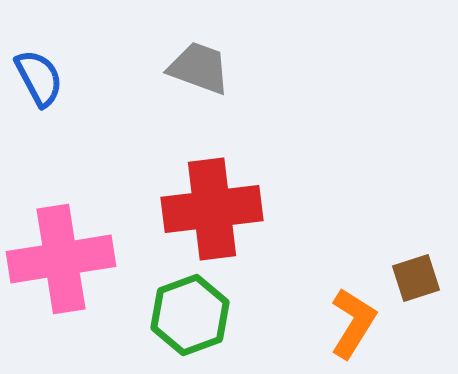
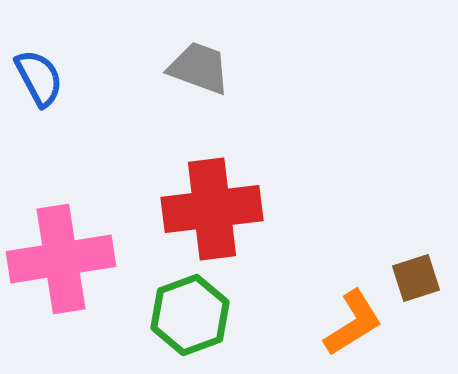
orange L-shape: rotated 26 degrees clockwise
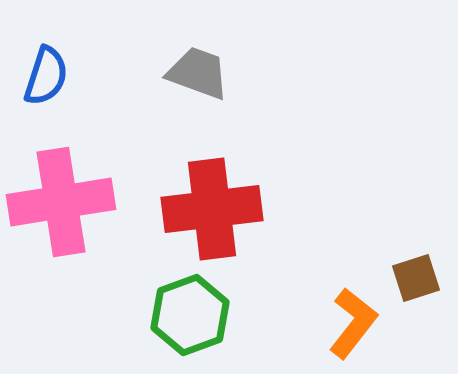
gray trapezoid: moved 1 px left, 5 px down
blue semicircle: moved 7 px right, 2 px up; rotated 46 degrees clockwise
pink cross: moved 57 px up
orange L-shape: rotated 20 degrees counterclockwise
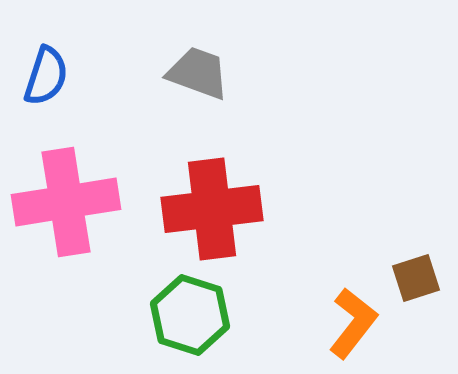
pink cross: moved 5 px right
green hexagon: rotated 22 degrees counterclockwise
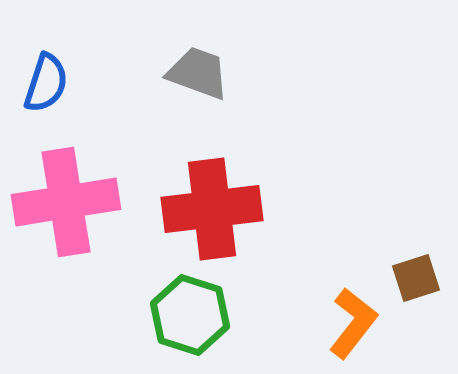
blue semicircle: moved 7 px down
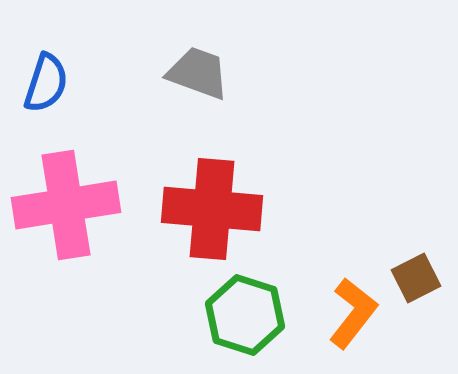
pink cross: moved 3 px down
red cross: rotated 12 degrees clockwise
brown square: rotated 9 degrees counterclockwise
green hexagon: moved 55 px right
orange L-shape: moved 10 px up
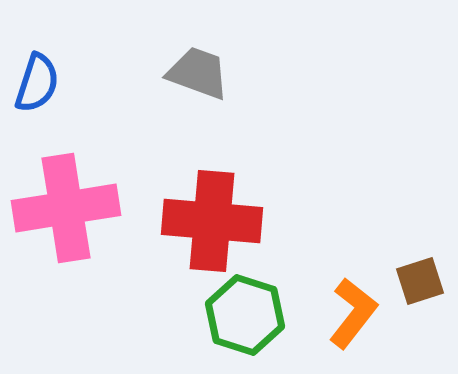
blue semicircle: moved 9 px left
pink cross: moved 3 px down
red cross: moved 12 px down
brown square: moved 4 px right, 3 px down; rotated 9 degrees clockwise
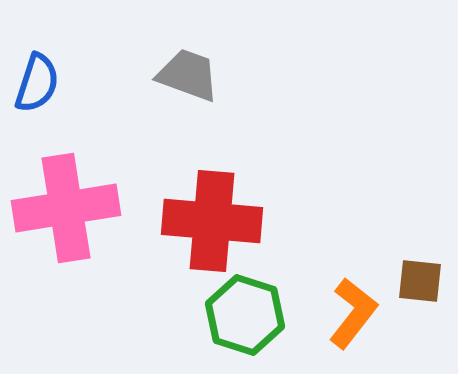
gray trapezoid: moved 10 px left, 2 px down
brown square: rotated 24 degrees clockwise
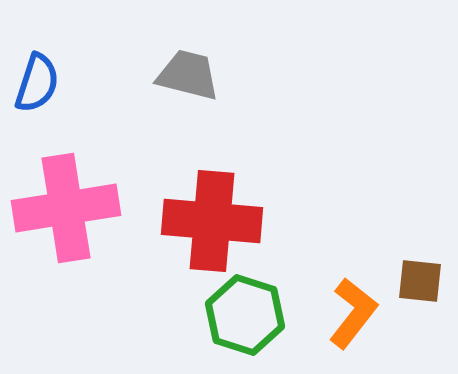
gray trapezoid: rotated 6 degrees counterclockwise
